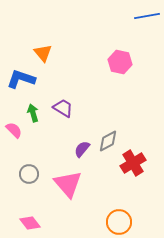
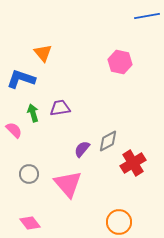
purple trapezoid: moved 3 px left; rotated 40 degrees counterclockwise
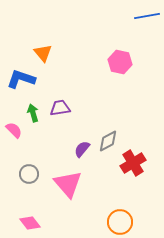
orange circle: moved 1 px right
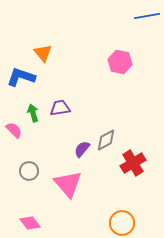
blue L-shape: moved 2 px up
gray diamond: moved 2 px left, 1 px up
gray circle: moved 3 px up
orange circle: moved 2 px right, 1 px down
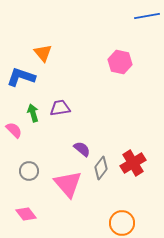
gray diamond: moved 5 px left, 28 px down; rotated 25 degrees counterclockwise
purple semicircle: rotated 90 degrees clockwise
pink diamond: moved 4 px left, 9 px up
